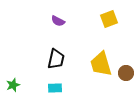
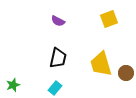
black trapezoid: moved 2 px right, 1 px up
cyan rectangle: rotated 48 degrees counterclockwise
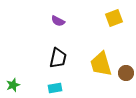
yellow square: moved 5 px right, 1 px up
cyan rectangle: rotated 40 degrees clockwise
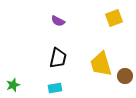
brown circle: moved 1 px left, 3 px down
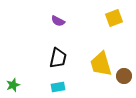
brown circle: moved 1 px left
cyan rectangle: moved 3 px right, 1 px up
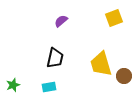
purple semicircle: moved 3 px right; rotated 112 degrees clockwise
black trapezoid: moved 3 px left
cyan rectangle: moved 9 px left
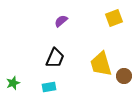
black trapezoid: rotated 10 degrees clockwise
green star: moved 2 px up
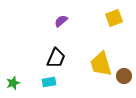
black trapezoid: moved 1 px right
cyan rectangle: moved 5 px up
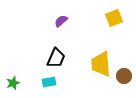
yellow trapezoid: rotated 12 degrees clockwise
